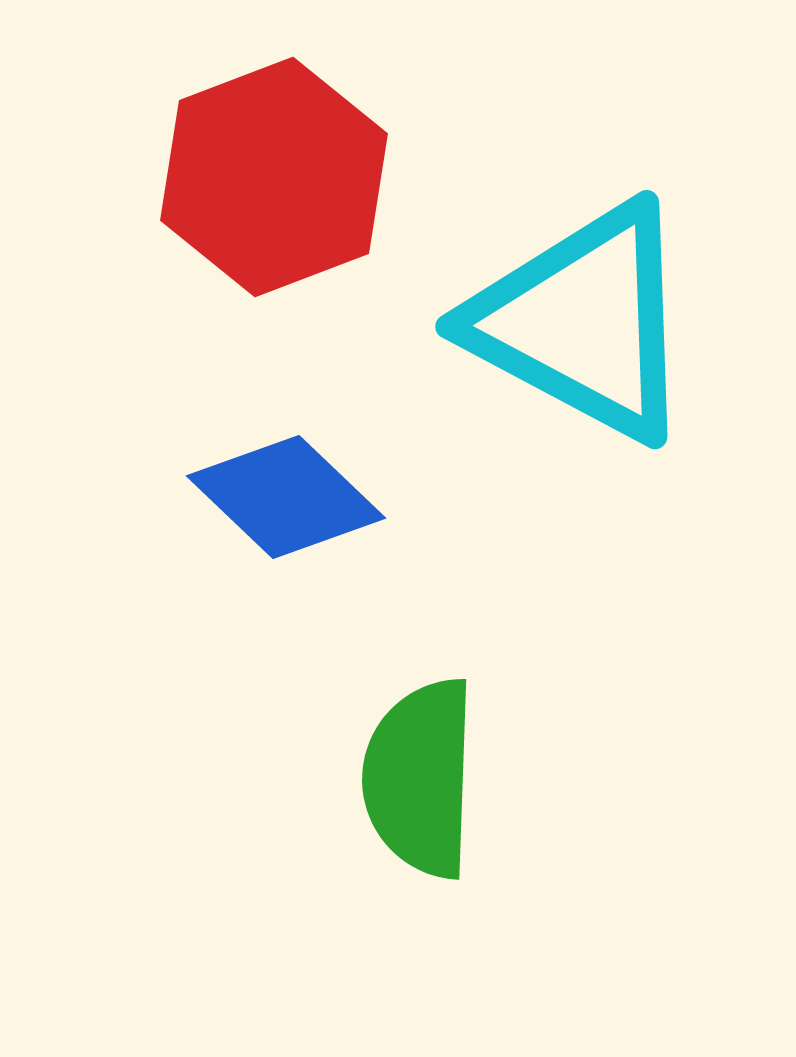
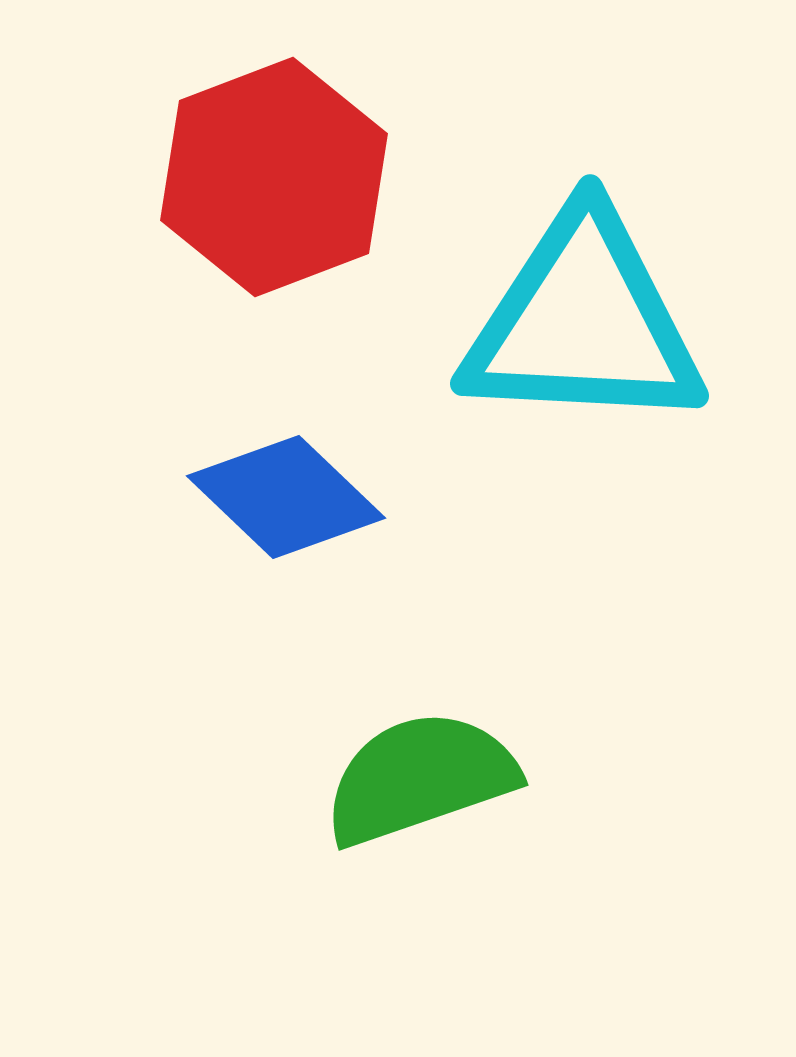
cyan triangle: rotated 25 degrees counterclockwise
green semicircle: rotated 69 degrees clockwise
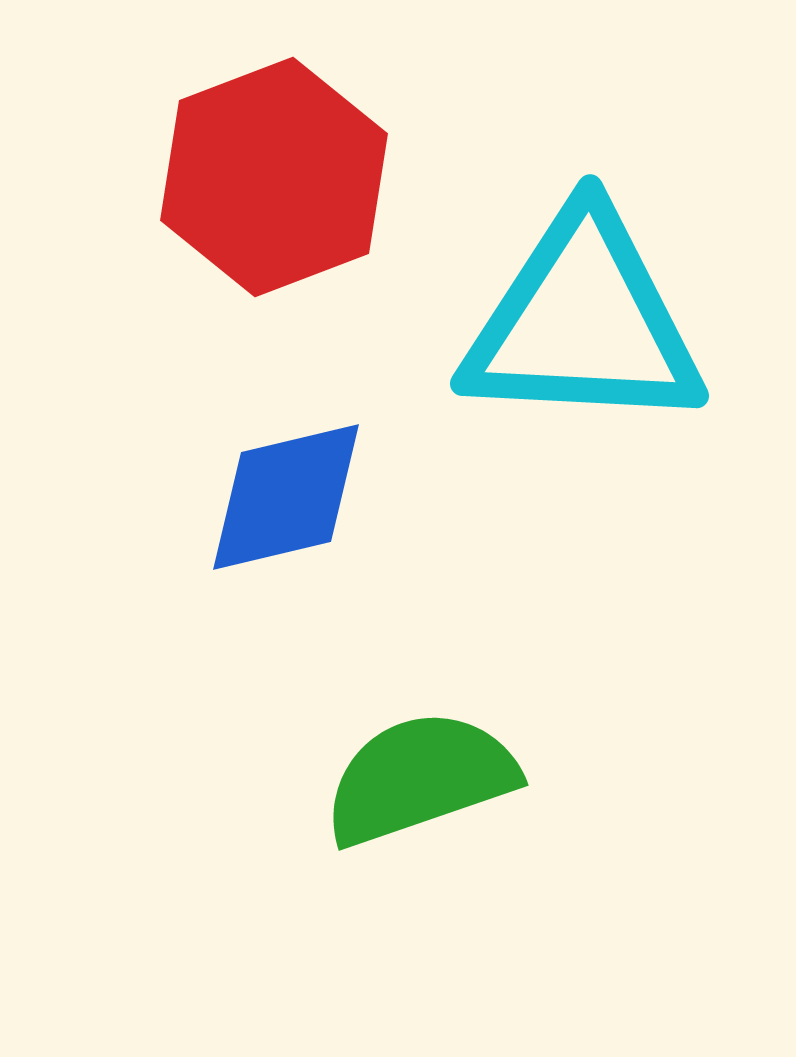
blue diamond: rotated 57 degrees counterclockwise
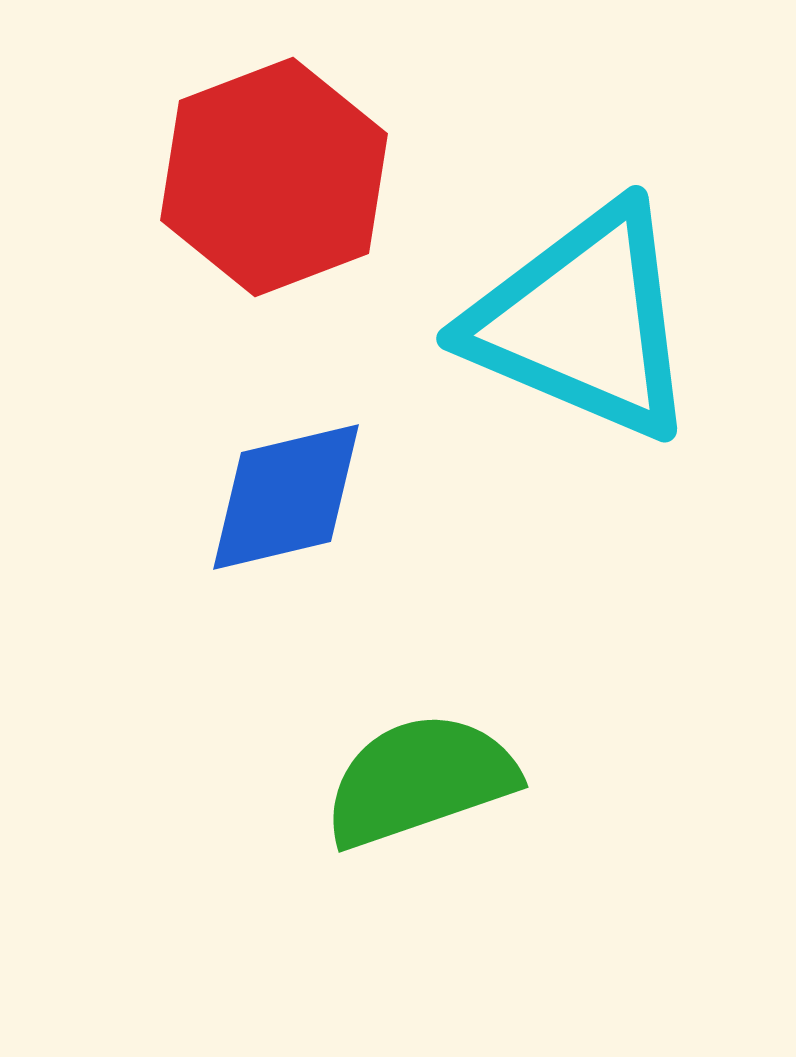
cyan triangle: rotated 20 degrees clockwise
green semicircle: moved 2 px down
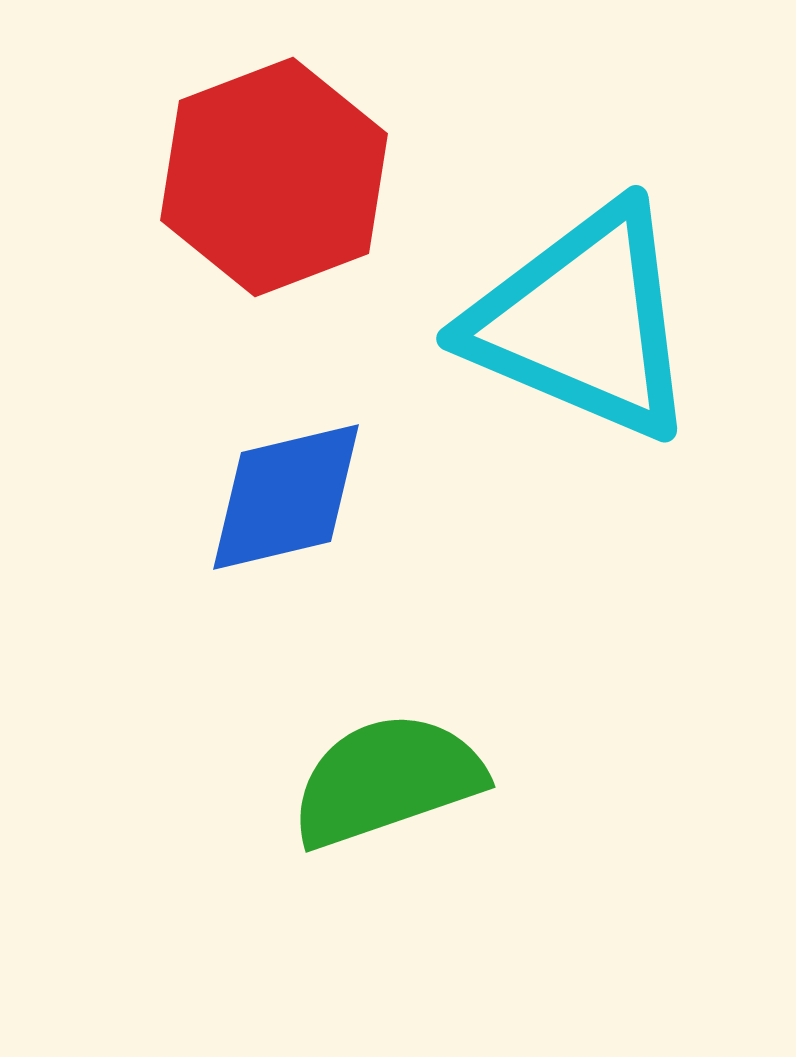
green semicircle: moved 33 px left
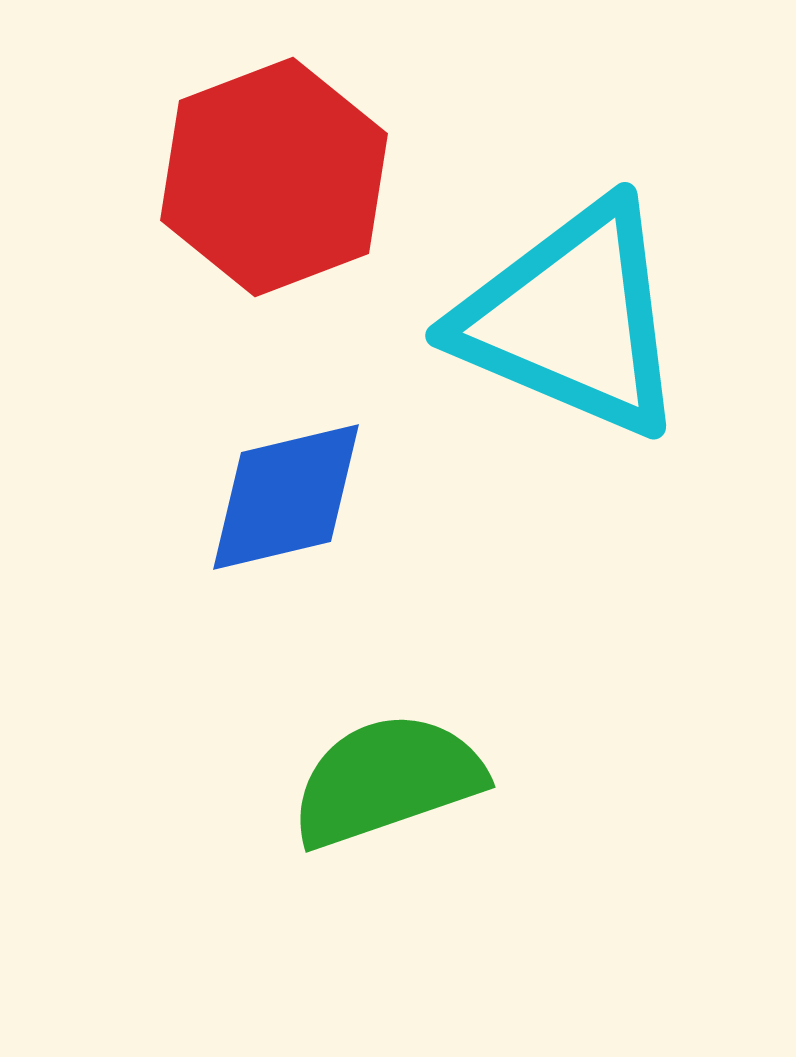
cyan triangle: moved 11 px left, 3 px up
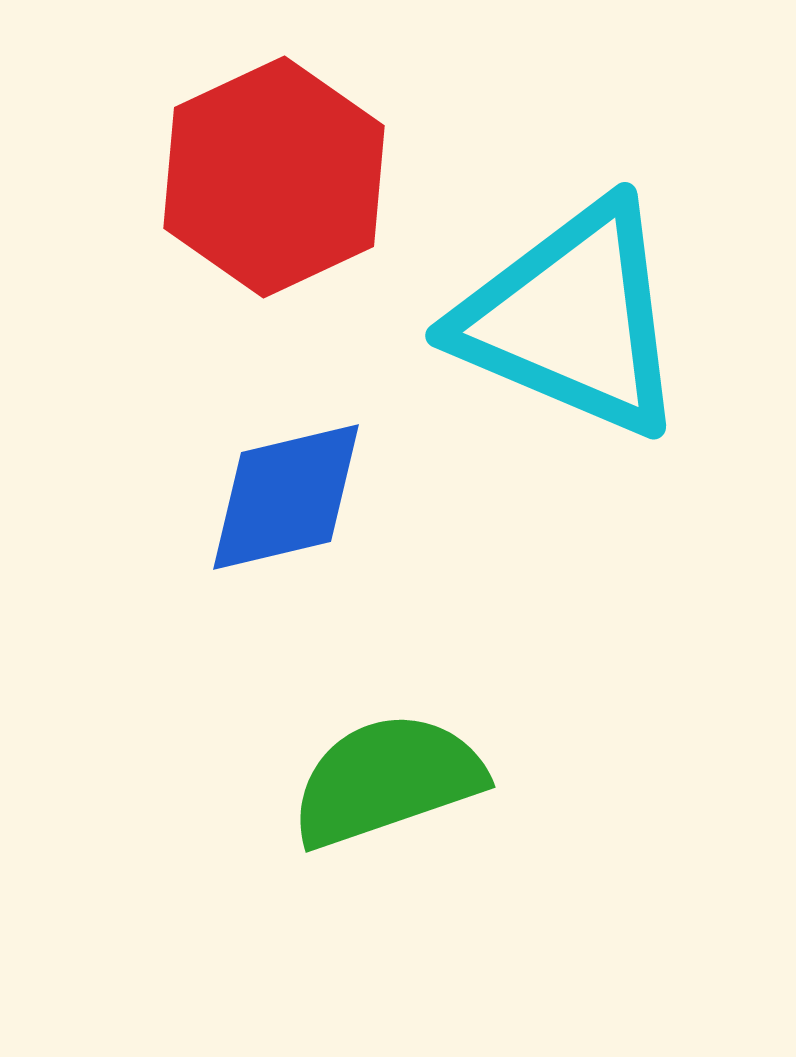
red hexagon: rotated 4 degrees counterclockwise
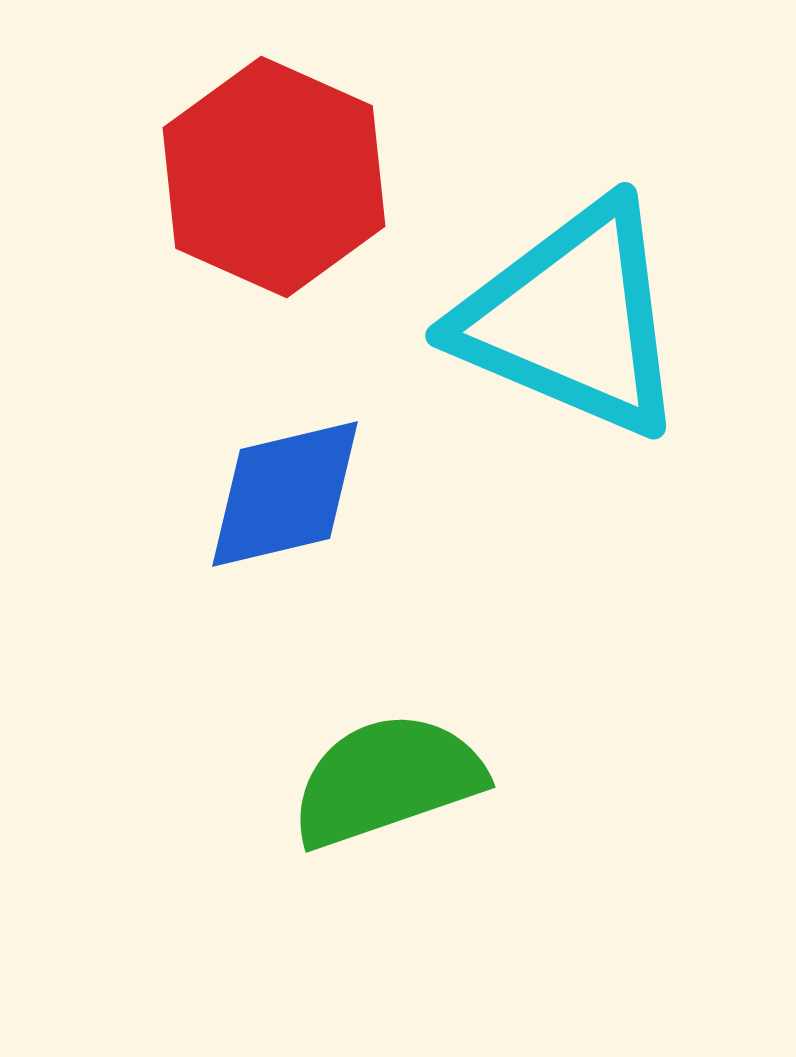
red hexagon: rotated 11 degrees counterclockwise
blue diamond: moved 1 px left, 3 px up
